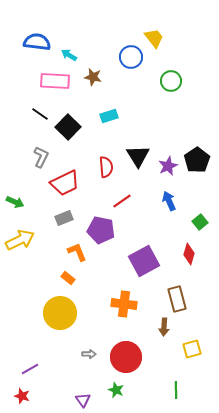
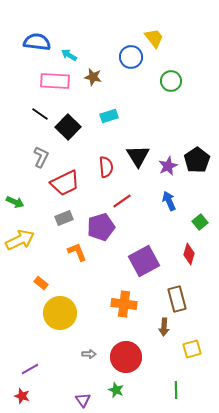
purple pentagon: moved 3 px up; rotated 28 degrees counterclockwise
orange rectangle: moved 27 px left, 5 px down
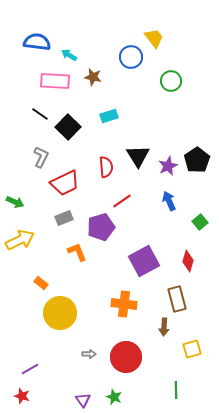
red diamond: moved 1 px left, 7 px down
green star: moved 2 px left, 7 px down
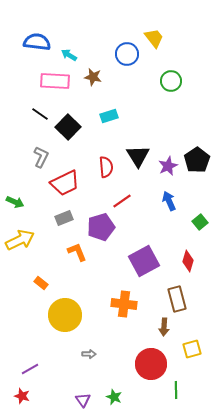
blue circle: moved 4 px left, 3 px up
yellow circle: moved 5 px right, 2 px down
red circle: moved 25 px right, 7 px down
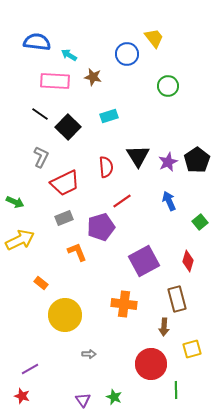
green circle: moved 3 px left, 5 px down
purple star: moved 4 px up
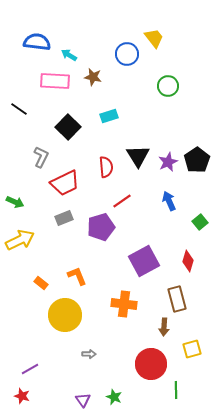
black line: moved 21 px left, 5 px up
orange L-shape: moved 24 px down
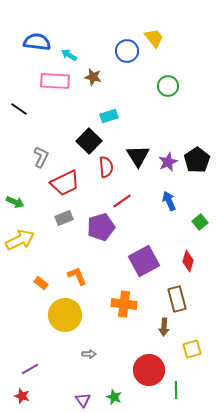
blue circle: moved 3 px up
black square: moved 21 px right, 14 px down
red circle: moved 2 px left, 6 px down
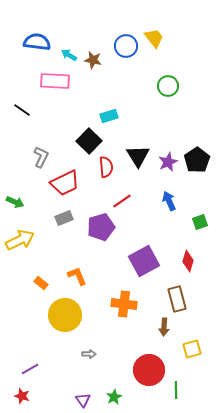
blue circle: moved 1 px left, 5 px up
brown star: moved 17 px up
black line: moved 3 px right, 1 px down
green square: rotated 21 degrees clockwise
green star: rotated 21 degrees clockwise
